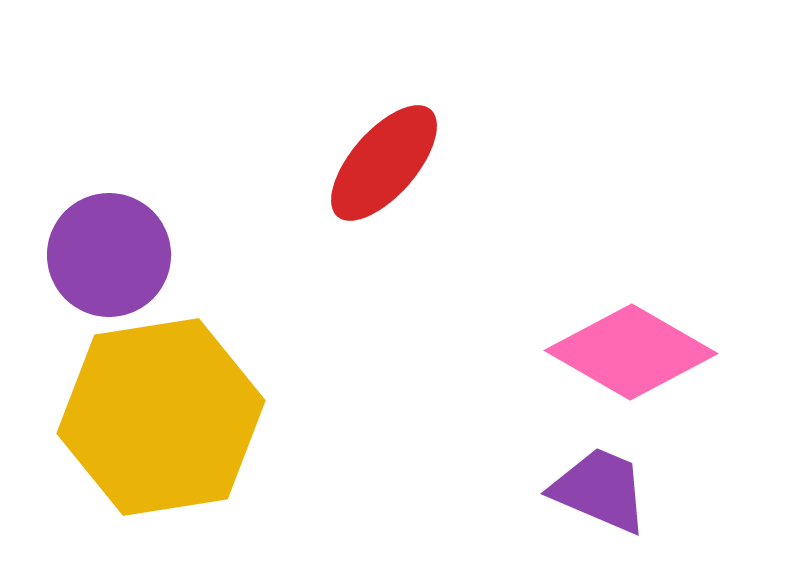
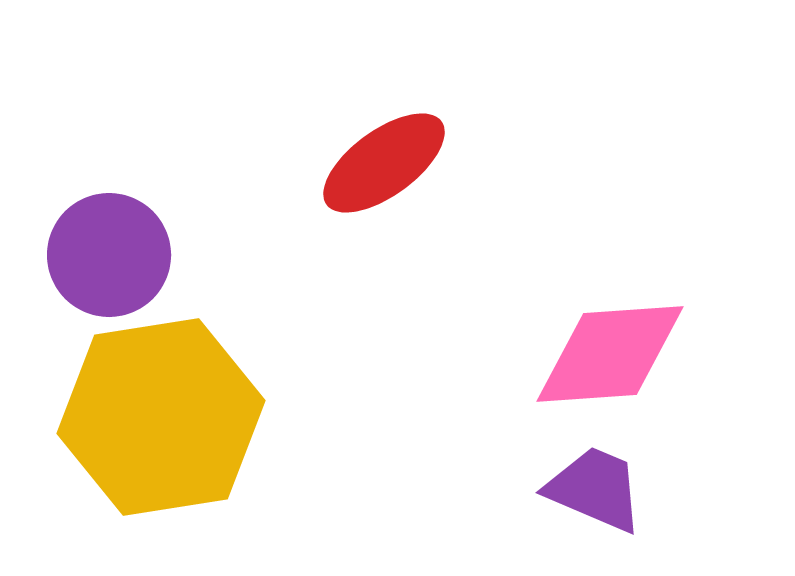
red ellipse: rotated 13 degrees clockwise
pink diamond: moved 21 px left, 2 px down; rotated 34 degrees counterclockwise
purple trapezoid: moved 5 px left, 1 px up
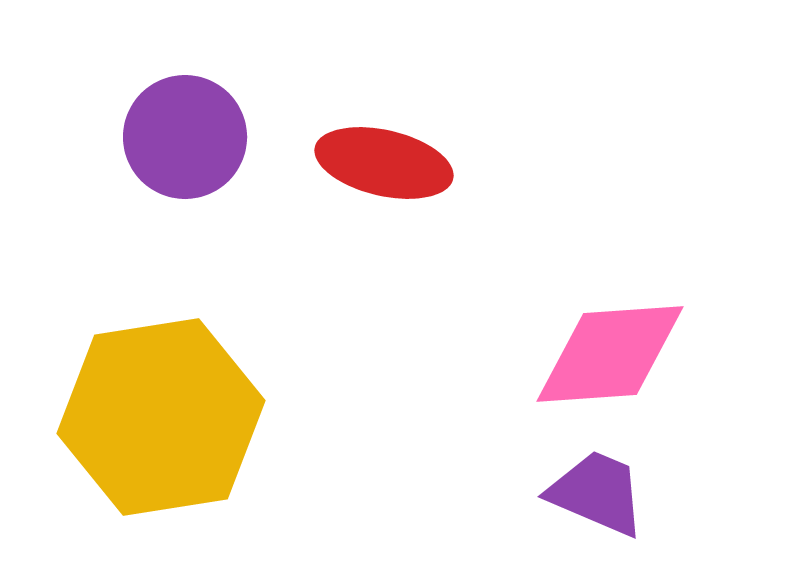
red ellipse: rotated 49 degrees clockwise
purple circle: moved 76 px right, 118 px up
purple trapezoid: moved 2 px right, 4 px down
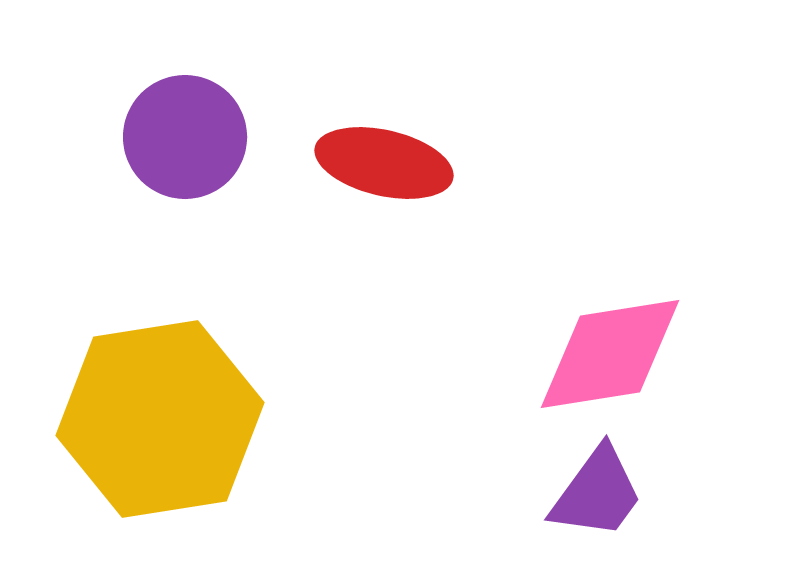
pink diamond: rotated 5 degrees counterclockwise
yellow hexagon: moved 1 px left, 2 px down
purple trapezoid: rotated 103 degrees clockwise
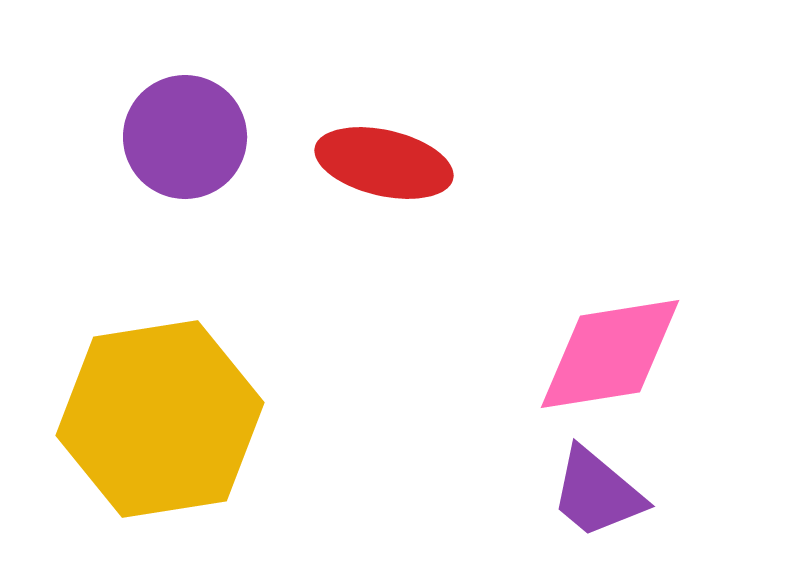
purple trapezoid: rotated 94 degrees clockwise
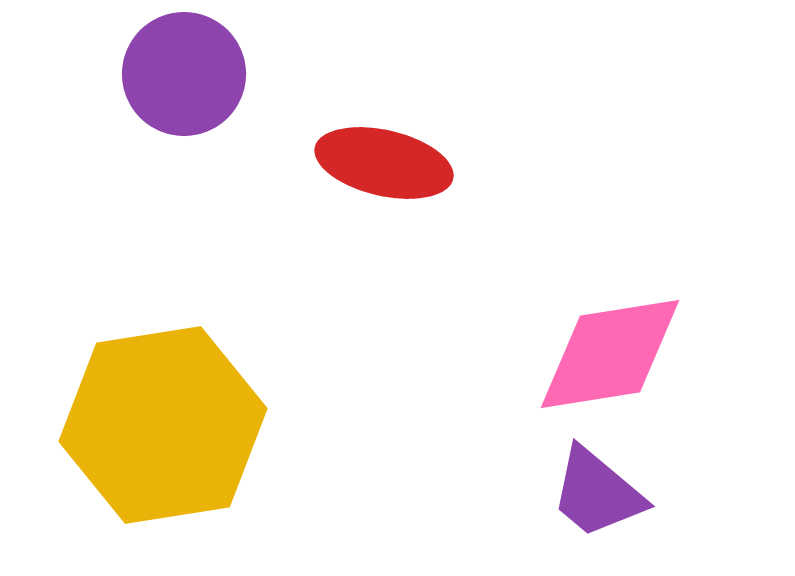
purple circle: moved 1 px left, 63 px up
yellow hexagon: moved 3 px right, 6 px down
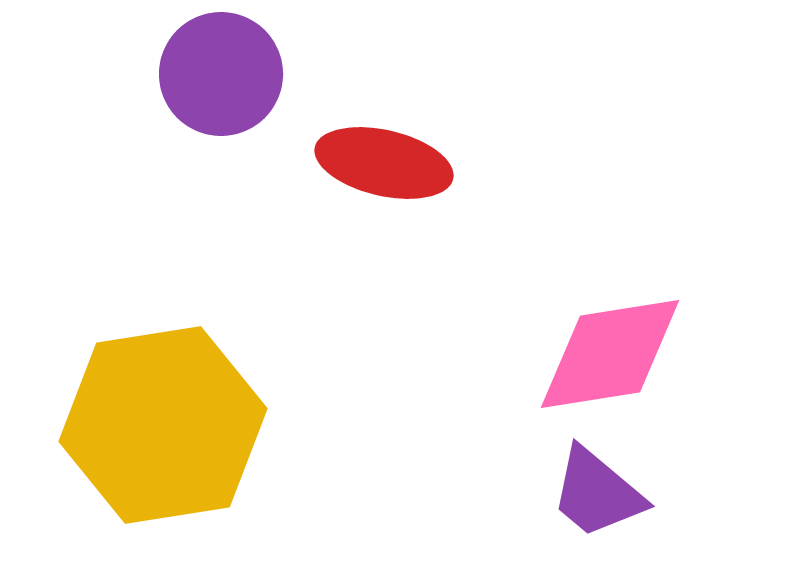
purple circle: moved 37 px right
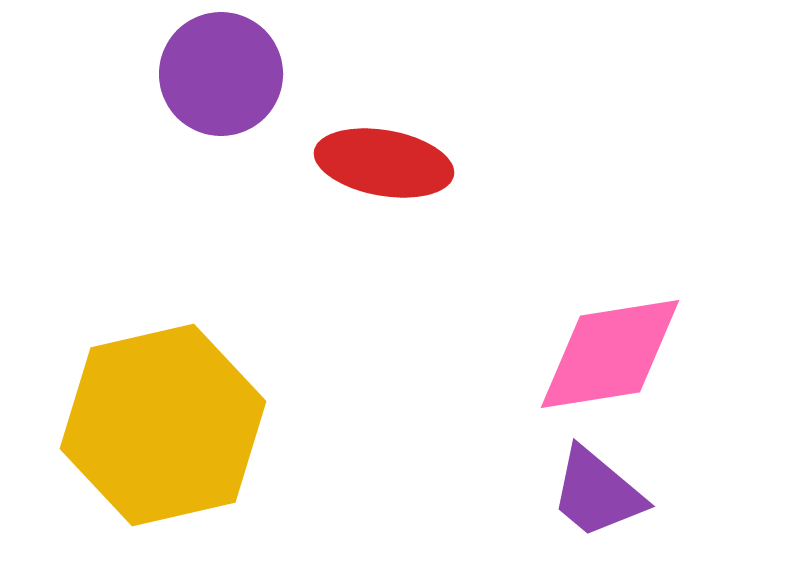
red ellipse: rotated 3 degrees counterclockwise
yellow hexagon: rotated 4 degrees counterclockwise
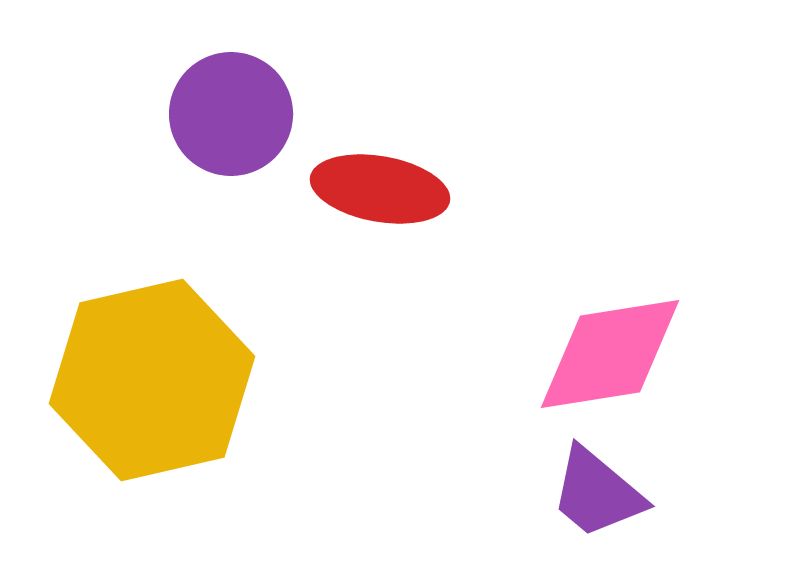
purple circle: moved 10 px right, 40 px down
red ellipse: moved 4 px left, 26 px down
yellow hexagon: moved 11 px left, 45 px up
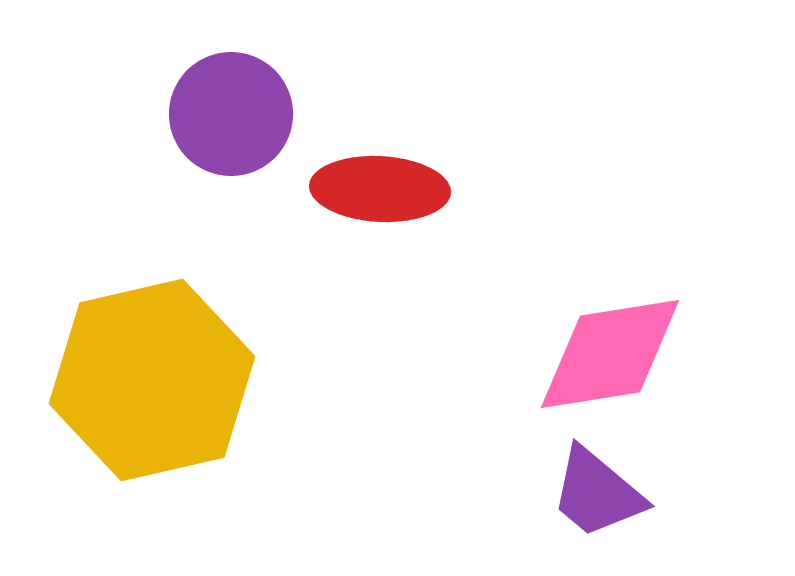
red ellipse: rotated 7 degrees counterclockwise
